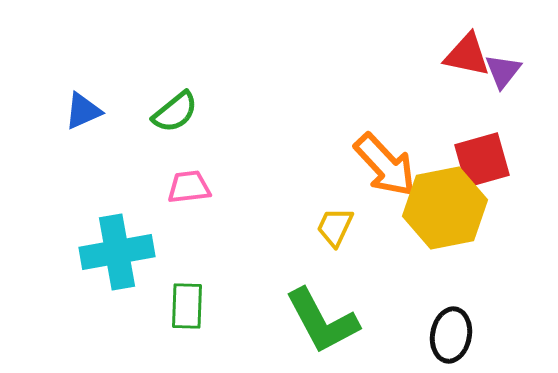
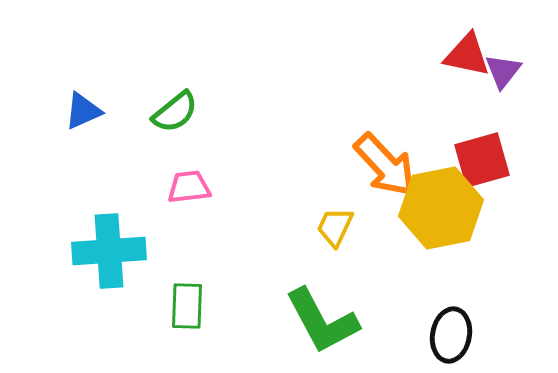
yellow hexagon: moved 4 px left
cyan cross: moved 8 px left, 1 px up; rotated 6 degrees clockwise
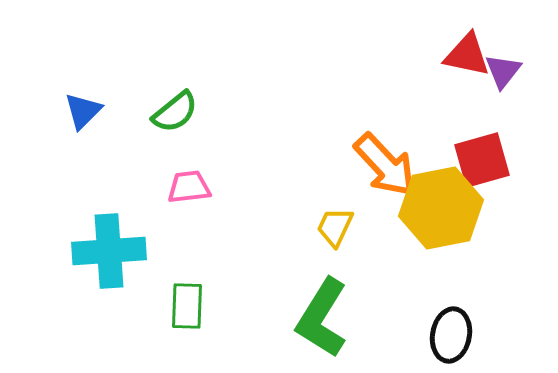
blue triangle: rotated 21 degrees counterclockwise
green L-shape: moved 3 px up; rotated 60 degrees clockwise
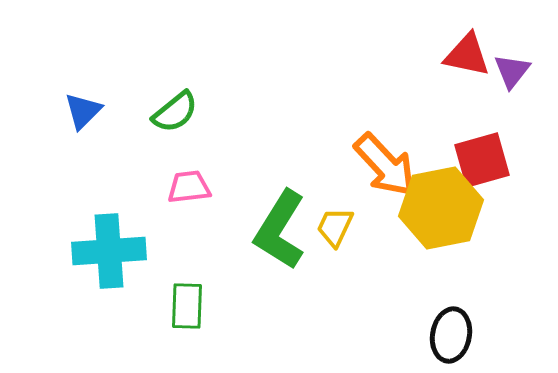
purple triangle: moved 9 px right
green L-shape: moved 42 px left, 88 px up
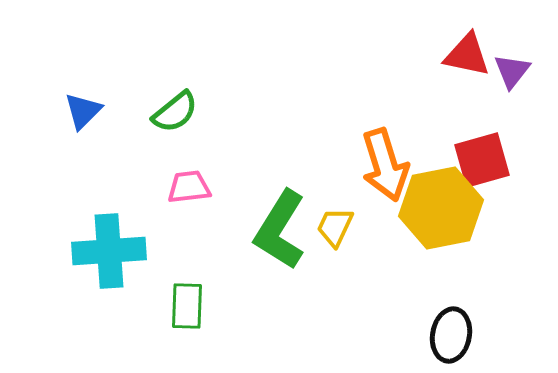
orange arrow: rotated 26 degrees clockwise
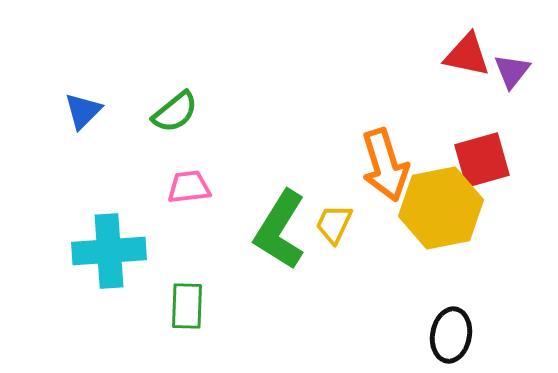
yellow trapezoid: moved 1 px left, 3 px up
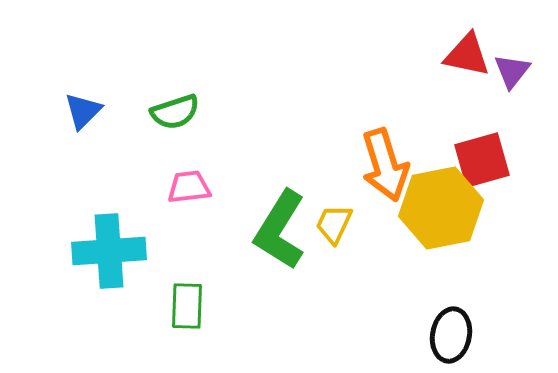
green semicircle: rotated 21 degrees clockwise
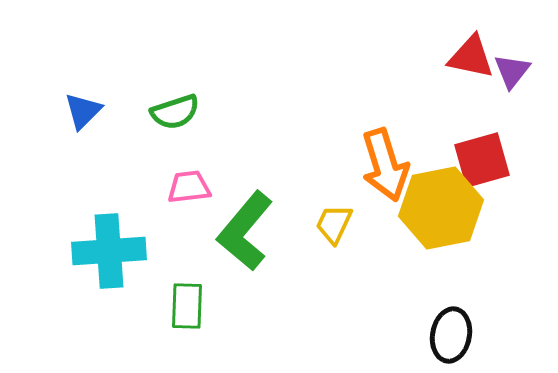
red triangle: moved 4 px right, 2 px down
green L-shape: moved 35 px left, 1 px down; rotated 8 degrees clockwise
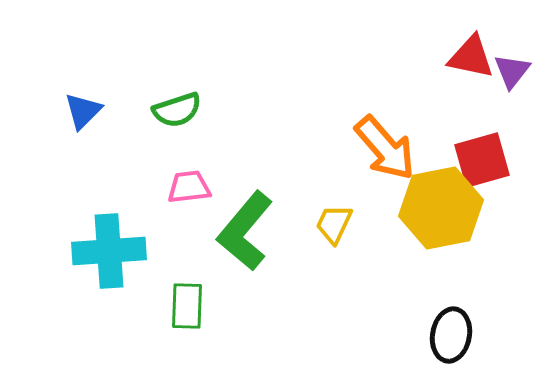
green semicircle: moved 2 px right, 2 px up
orange arrow: moved 17 px up; rotated 24 degrees counterclockwise
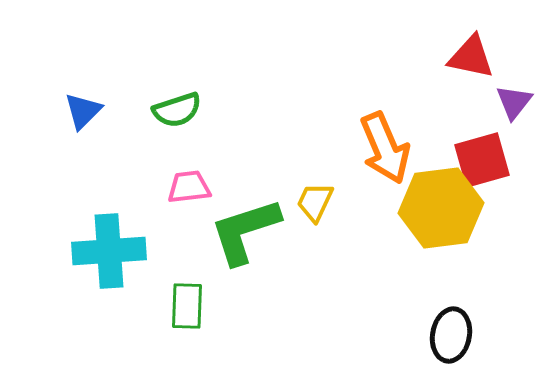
purple triangle: moved 2 px right, 31 px down
orange arrow: rotated 18 degrees clockwise
yellow hexagon: rotated 4 degrees clockwise
yellow trapezoid: moved 19 px left, 22 px up
green L-shape: rotated 32 degrees clockwise
